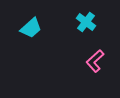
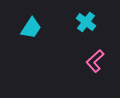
cyan trapezoid: rotated 15 degrees counterclockwise
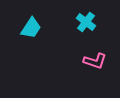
pink L-shape: rotated 120 degrees counterclockwise
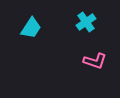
cyan cross: rotated 18 degrees clockwise
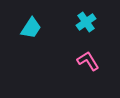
pink L-shape: moved 7 px left; rotated 140 degrees counterclockwise
